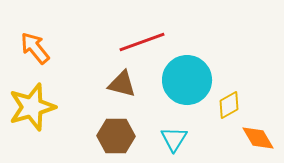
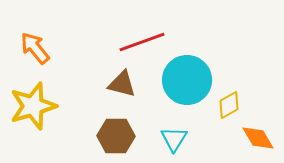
yellow star: moved 1 px right, 1 px up
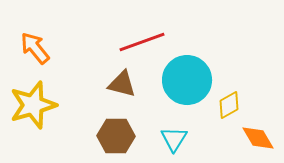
yellow star: moved 1 px up
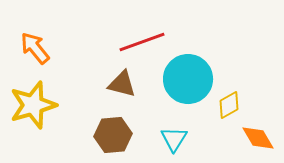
cyan circle: moved 1 px right, 1 px up
brown hexagon: moved 3 px left, 1 px up; rotated 6 degrees counterclockwise
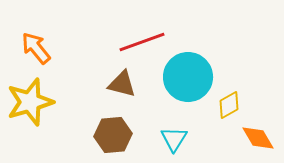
orange arrow: moved 1 px right
cyan circle: moved 2 px up
yellow star: moved 3 px left, 3 px up
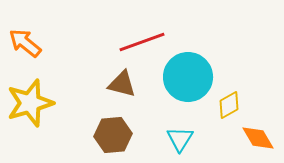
orange arrow: moved 11 px left, 5 px up; rotated 12 degrees counterclockwise
yellow star: moved 1 px down
cyan triangle: moved 6 px right
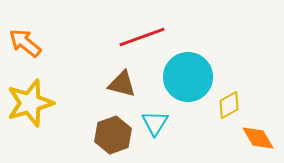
red line: moved 5 px up
brown hexagon: rotated 15 degrees counterclockwise
cyan triangle: moved 25 px left, 16 px up
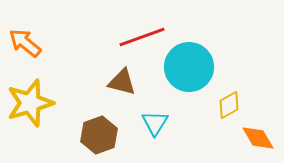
cyan circle: moved 1 px right, 10 px up
brown triangle: moved 2 px up
brown hexagon: moved 14 px left
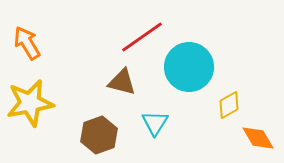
red line: rotated 15 degrees counterclockwise
orange arrow: moved 2 px right; rotated 20 degrees clockwise
yellow star: rotated 6 degrees clockwise
